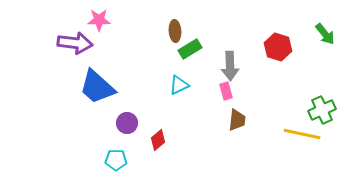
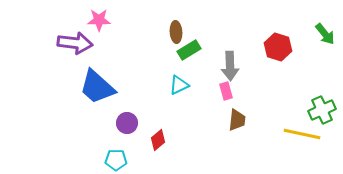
brown ellipse: moved 1 px right, 1 px down
green rectangle: moved 1 px left, 1 px down
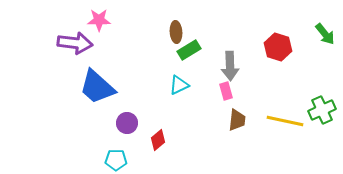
yellow line: moved 17 px left, 13 px up
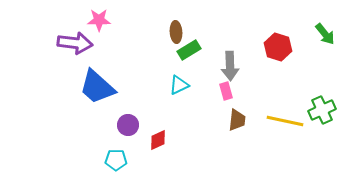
purple circle: moved 1 px right, 2 px down
red diamond: rotated 15 degrees clockwise
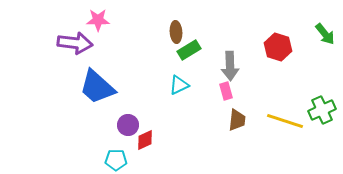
pink star: moved 1 px left
yellow line: rotated 6 degrees clockwise
red diamond: moved 13 px left
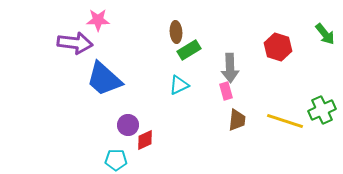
gray arrow: moved 2 px down
blue trapezoid: moved 7 px right, 8 px up
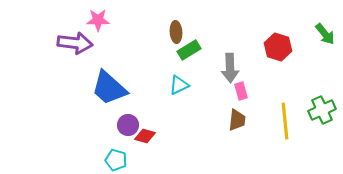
blue trapezoid: moved 5 px right, 9 px down
pink rectangle: moved 15 px right
yellow line: rotated 66 degrees clockwise
red diamond: moved 4 px up; rotated 40 degrees clockwise
cyan pentagon: rotated 15 degrees clockwise
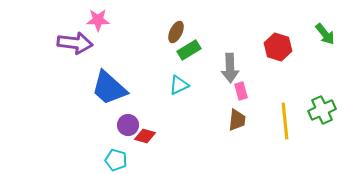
brown ellipse: rotated 30 degrees clockwise
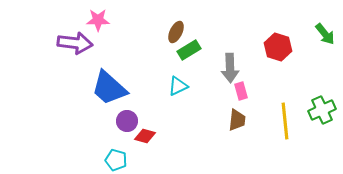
cyan triangle: moved 1 px left, 1 px down
purple circle: moved 1 px left, 4 px up
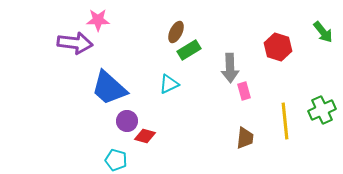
green arrow: moved 2 px left, 2 px up
cyan triangle: moved 9 px left, 2 px up
pink rectangle: moved 3 px right
brown trapezoid: moved 8 px right, 18 px down
